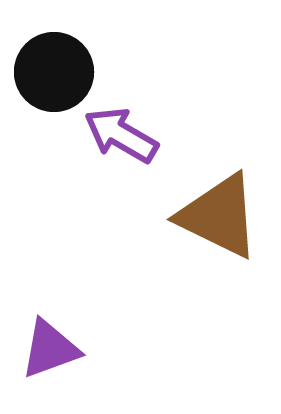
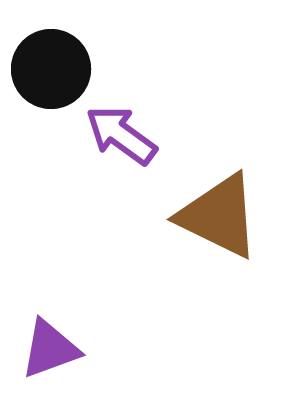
black circle: moved 3 px left, 3 px up
purple arrow: rotated 6 degrees clockwise
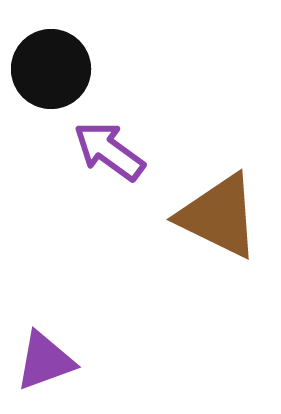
purple arrow: moved 12 px left, 16 px down
purple triangle: moved 5 px left, 12 px down
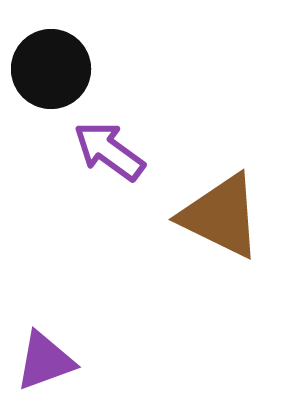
brown triangle: moved 2 px right
